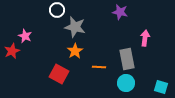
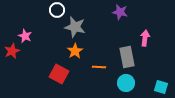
gray rectangle: moved 2 px up
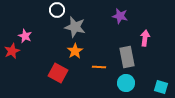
purple star: moved 4 px down
red square: moved 1 px left, 1 px up
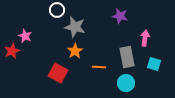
cyan square: moved 7 px left, 23 px up
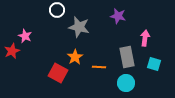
purple star: moved 2 px left
gray star: moved 4 px right
orange star: moved 6 px down
